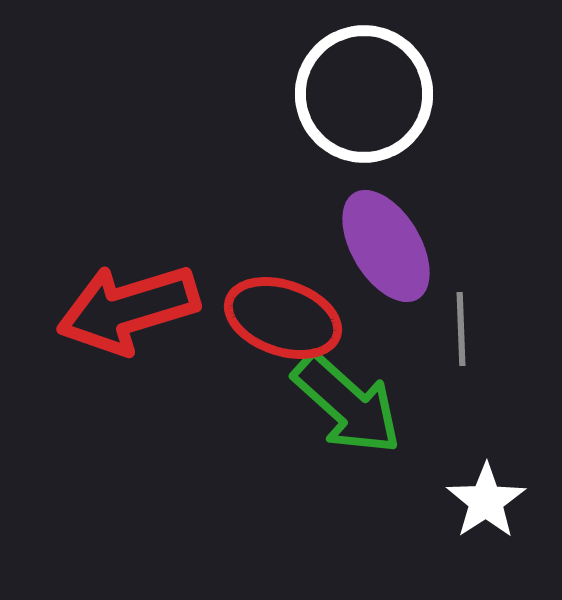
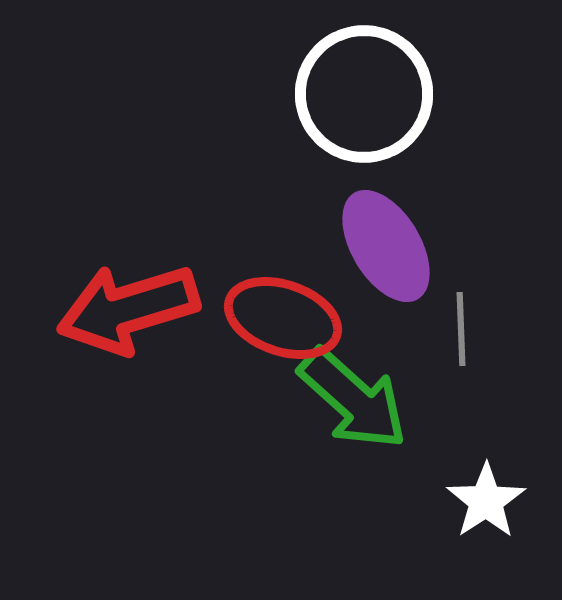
green arrow: moved 6 px right, 5 px up
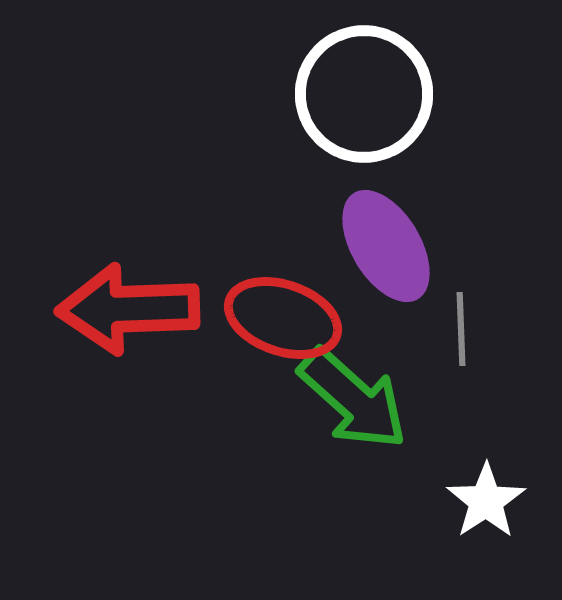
red arrow: rotated 15 degrees clockwise
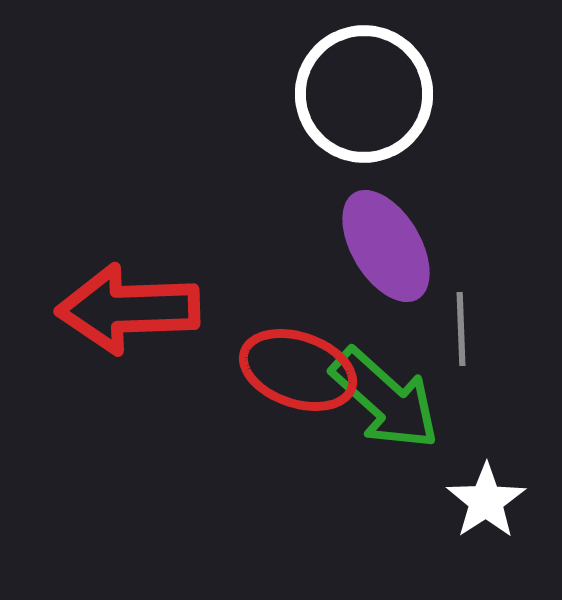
red ellipse: moved 15 px right, 52 px down
green arrow: moved 32 px right
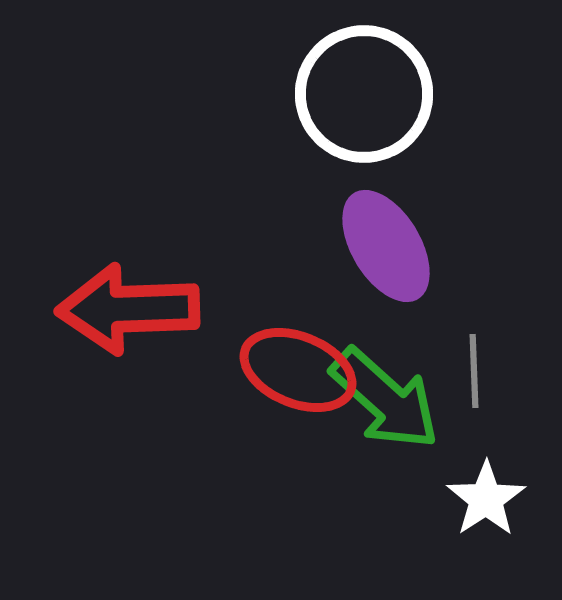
gray line: moved 13 px right, 42 px down
red ellipse: rotated 3 degrees clockwise
white star: moved 2 px up
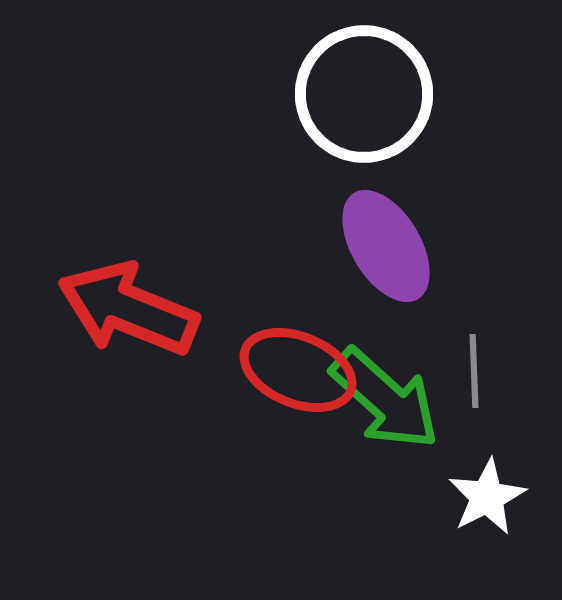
red arrow: rotated 24 degrees clockwise
white star: moved 1 px right, 2 px up; rotated 6 degrees clockwise
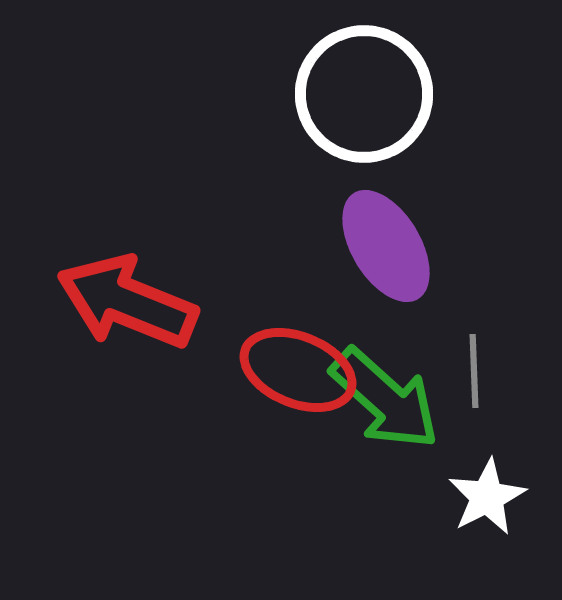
red arrow: moved 1 px left, 7 px up
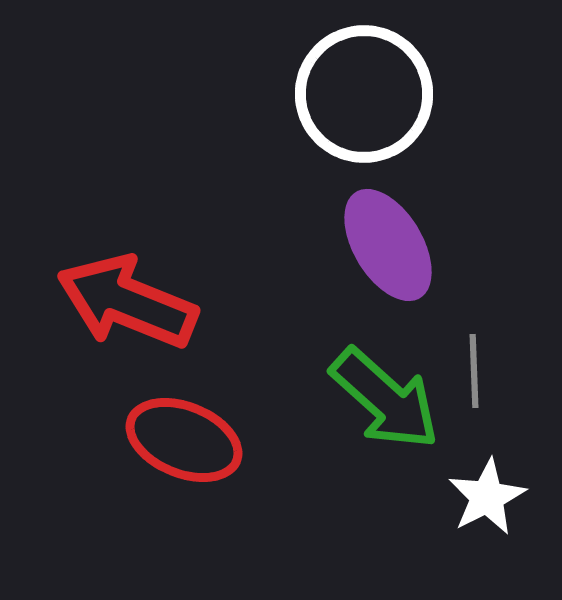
purple ellipse: moved 2 px right, 1 px up
red ellipse: moved 114 px left, 70 px down
